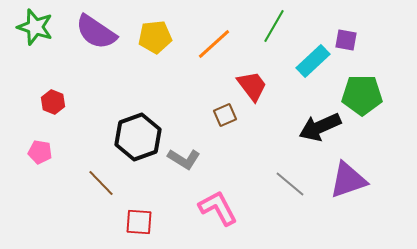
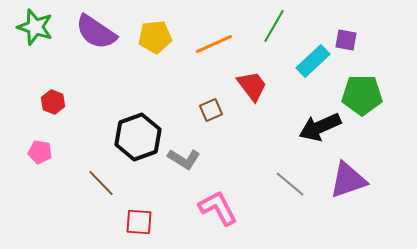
orange line: rotated 18 degrees clockwise
brown square: moved 14 px left, 5 px up
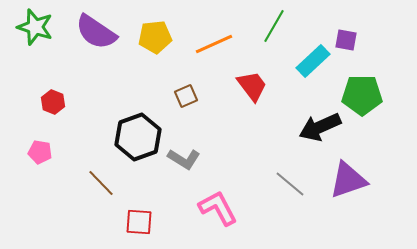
brown square: moved 25 px left, 14 px up
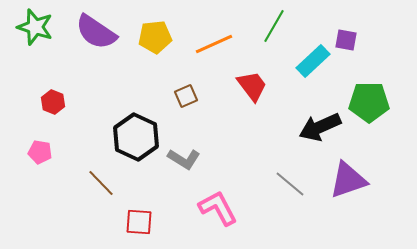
green pentagon: moved 7 px right, 7 px down
black hexagon: moved 2 px left; rotated 15 degrees counterclockwise
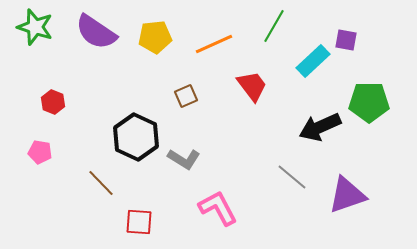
purple triangle: moved 1 px left, 15 px down
gray line: moved 2 px right, 7 px up
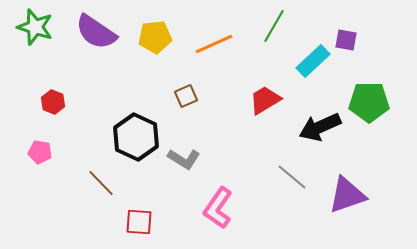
red trapezoid: moved 13 px right, 14 px down; rotated 84 degrees counterclockwise
pink L-shape: rotated 117 degrees counterclockwise
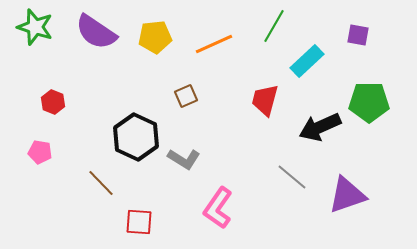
purple square: moved 12 px right, 5 px up
cyan rectangle: moved 6 px left
red trapezoid: rotated 44 degrees counterclockwise
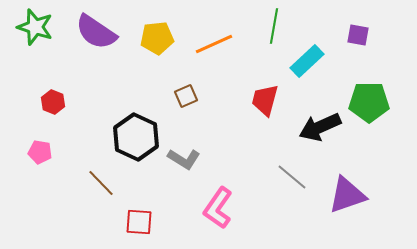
green line: rotated 20 degrees counterclockwise
yellow pentagon: moved 2 px right, 1 px down
